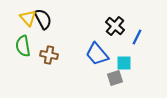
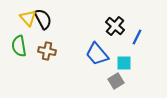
green semicircle: moved 4 px left
brown cross: moved 2 px left, 4 px up
gray square: moved 1 px right, 3 px down; rotated 14 degrees counterclockwise
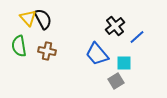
black cross: rotated 12 degrees clockwise
blue line: rotated 21 degrees clockwise
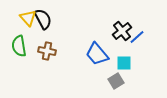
black cross: moved 7 px right, 5 px down
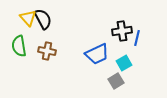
black cross: rotated 30 degrees clockwise
blue line: moved 1 px down; rotated 35 degrees counterclockwise
blue trapezoid: rotated 75 degrees counterclockwise
cyan square: rotated 28 degrees counterclockwise
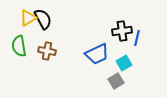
yellow triangle: rotated 42 degrees clockwise
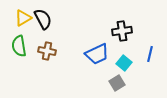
yellow triangle: moved 5 px left
blue line: moved 13 px right, 16 px down
cyan square: rotated 21 degrees counterclockwise
gray square: moved 1 px right, 2 px down
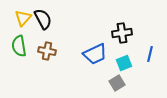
yellow triangle: rotated 18 degrees counterclockwise
black cross: moved 2 px down
blue trapezoid: moved 2 px left
cyan square: rotated 28 degrees clockwise
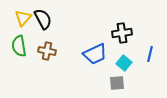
cyan square: rotated 28 degrees counterclockwise
gray square: rotated 28 degrees clockwise
